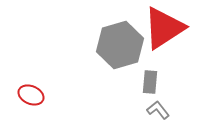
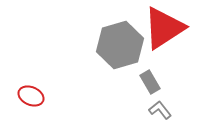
gray rectangle: rotated 35 degrees counterclockwise
red ellipse: moved 1 px down
gray L-shape: moved 2 px right
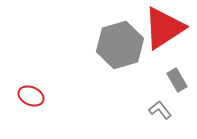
gray rectangle: moved 27 px right, 2 px up
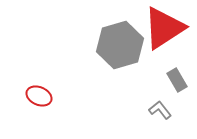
red ellipse: moved 8 px right
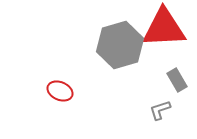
red triangle: rotated 30 degrees clockwise
red ellipse: moved 21 px right, 5 px up
gray L-shape: rotated 70 degrees counterclockwise
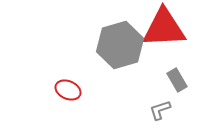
red ellipse: moved 8 px right, 1 px up
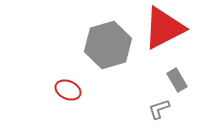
red triangle: rotated 24 degrees counterclockwise
gray hexagon: moved 12 px left
gray L-shape: moved 1 px left, 1 px up
